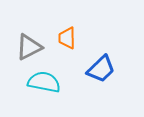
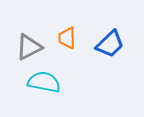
blue trapezoid: moved 9 px right, 25 px up
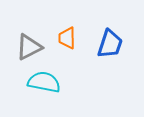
blue trapezoid: rotated 28 degrees counterclockwise
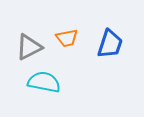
orange trapezoid: rotated 100 degrees counterclockwise
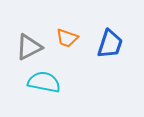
orange trapezoid: rotated 30 degrees clockwise
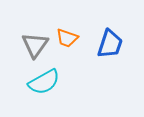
gray triangle: moved 6 px right, 2 px up; rotated 28 degrees counterclockwise
cyan semicircle: rotated 140 degrees clockwise
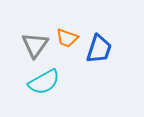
blue trapezoid: moved 11 px left, 5 px down
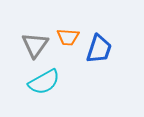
orange trapezoid: moved 1 px right, 1 px up; rotated 15 degrees counterclockwise
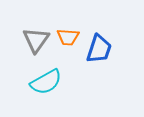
gray triangle: moved 1 px right, 5 px up
cyan semicircle: moved 2 px right
